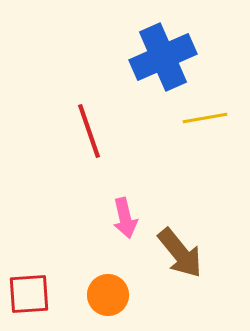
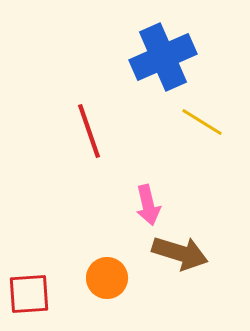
yellow line: moved 3 px left, 4 px down; rotated 42 degrees clockwise
pink arrow: moved 23 px right, 13 px up
brown arrow: rotated 34 degrees counterclockwise
orange circle: moved 1 px left, 17 px up
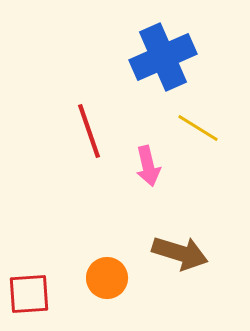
yellow line: moved 4 px left, 6 px down
pink arrow: moved 39 px up
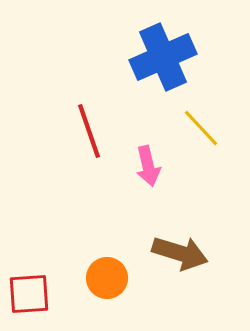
yellow line: moved 3 px right; rotated 15 degrees clockwise
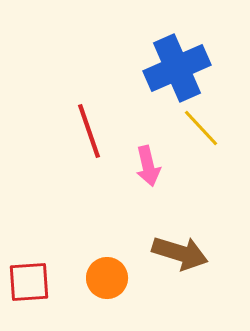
blue cross: moved 14 px right, 11 px down
red square: moved 12 px up
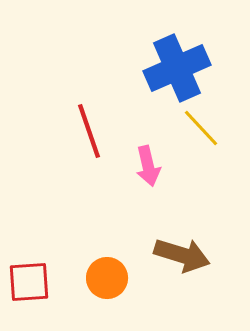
brown arrow: moved 2 px right, 2 px down
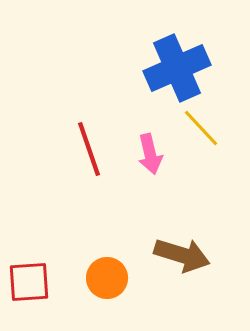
red line: moved 18 px down
pink arrow: moved 2 px right, 12 px up
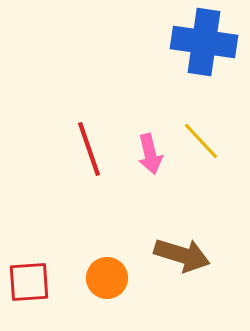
blue cross: moved 27 px right, 26 px up; rotated 32 degrees clockwise
yellow line: moved 13 px down
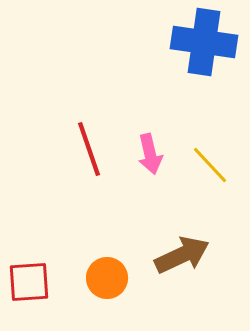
yellow line: moved 9 px right, 24 px down
brown arrow: rotated 42 degrees counterclockwise
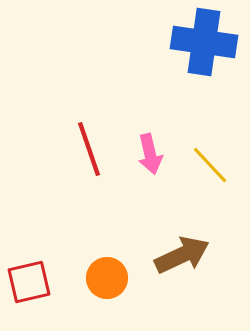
red square: rotated 9 degrees counterclockwise
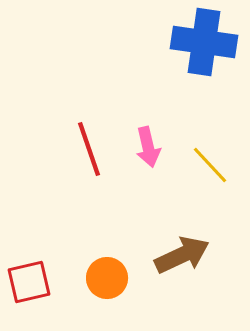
pink arrow: moved 2 px left, 7 px up
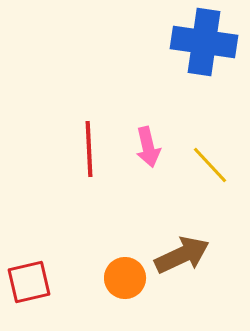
red line: rotated 16 degrees clockwise
orange circle: moved 18 px right
